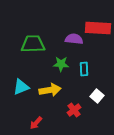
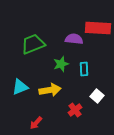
green trapezoid: rotated 20 degrees counterclockwise
green star: rotated 21 degrees counterclockwise
cyan triangle: moved 1 px left
red cross: moved 1 px right
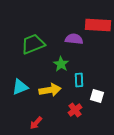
red rectangle: moved 3 px up
green star: rotated 21 degrees counterclockwise
cyan rectangle: moved 5 px left, 11 px down
white square: rotated 24 degrees counterclockwise
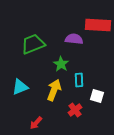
yellow arrow: moved 4 px right; rotated 60 degrees counterclockwise
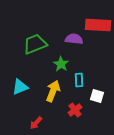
green trapezoid: moved 2 px right
yellow arrow: moved 1 px left, 1 px down
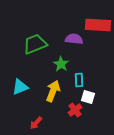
white square: moved 9 px left, 1 px down
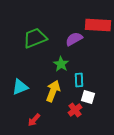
purple semicircle: rotated 36 degrees counterclockwise
green trapezoid: moved 6 px up
red arrow: moved 2 px left, 3 px up
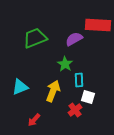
green star: moved 4 px right
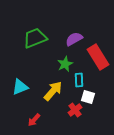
red rectangle: moved 32 px down; rotated 55 degrees clockwise
green star: rotated 14 degrees clockwise
yellow arrow: rotated 20 degrees clockwise
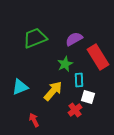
red arrow: rotated 112 degrees clockwise
